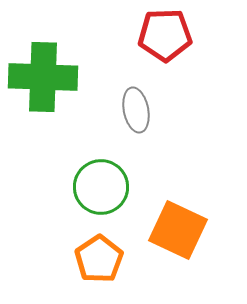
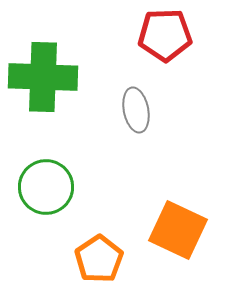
green circle: moved 55 px left
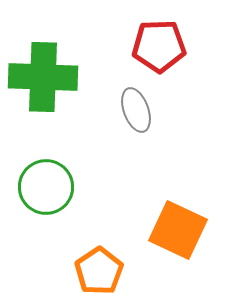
red pentagon: moved 6 px left, 11 px down
gray ellipse: rotated 9 degrees counterclockwise
orange pentagon: moved 12 px down
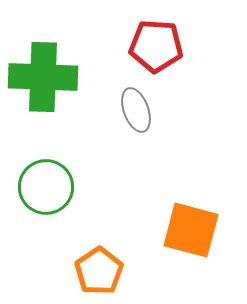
red pentagon: moved 3 px left; rotated 6 degrees clockwise
orange square: moved 13 px right; rotated 10 degrees counterclockwise
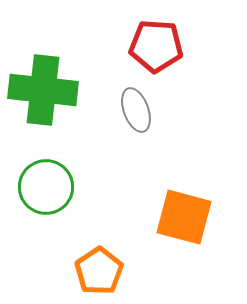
green cross: moved 13 px down; rotated 4 degrees clockwise
orange square: moved 7 px left, 13 px up
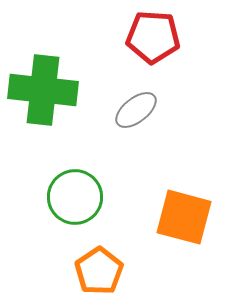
red pentagon: moved 3 px left, 9 px up
gray ellipse: rotated 72 degrees clockwise
green circle: moved 29 px right, 10 px down
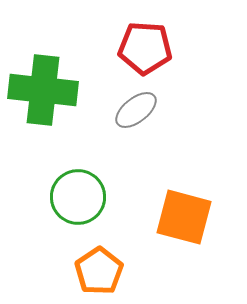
red pentagon: moved 8 px left, 11 px down
green circle: moved 3 px right
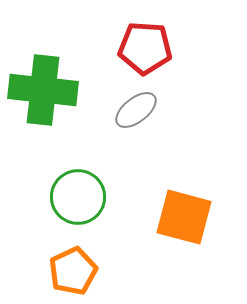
orange pentagon: moved 26 px left; rotated 9 degrees clockwise
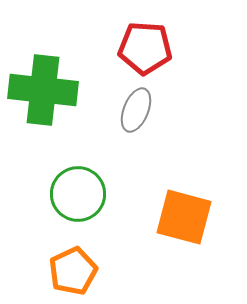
gray ellipse: rotated 30 degrees counterclockwise
green circle: moved 3 px up
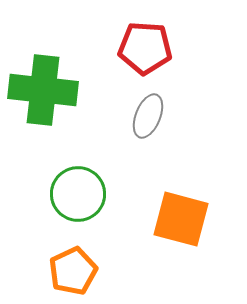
gray ellipse: moved 12 px right, 6 px down
orange square: moved 3 px left, 2 px down
